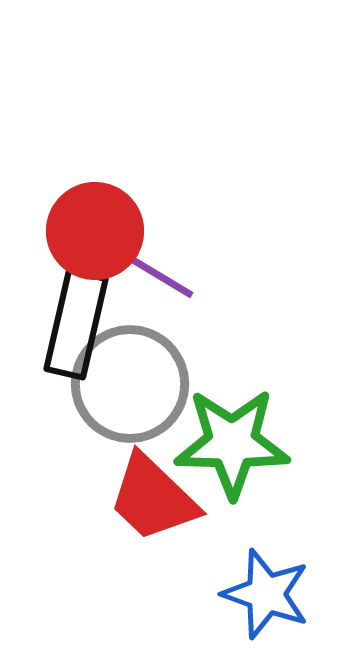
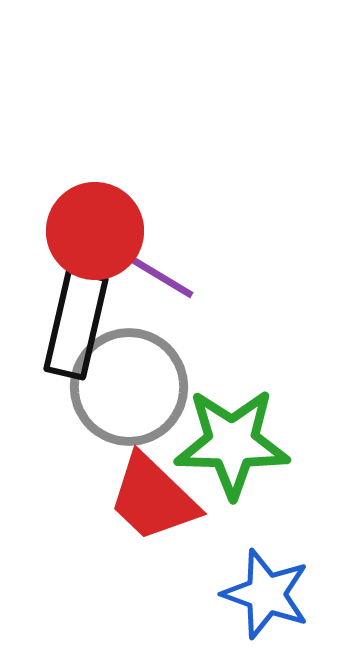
gray circle: moved 1 px left, 3 px down
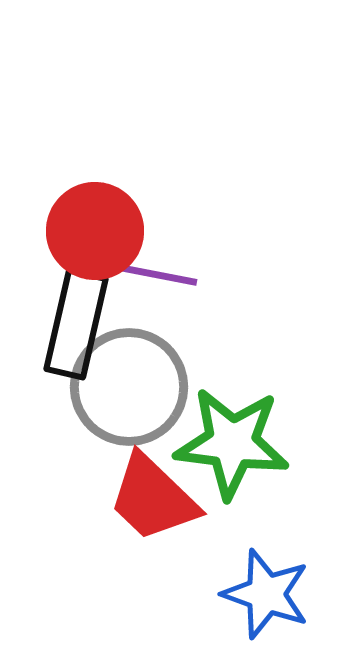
purple line: rotated 20 degrees counterclockwise
green star: rotated 6 degrees clockwise
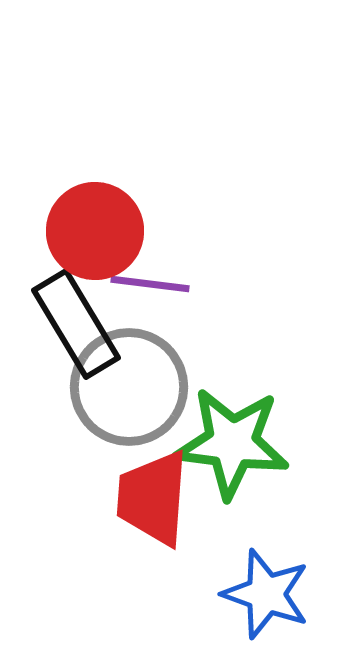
purple line: moved 8 px left, 9 px down; rotated 4 degrees counterclockwise
black rectangle: rotated 44 degrees counterclockwise
red trapezoid: rotated 50 degrees clockwise
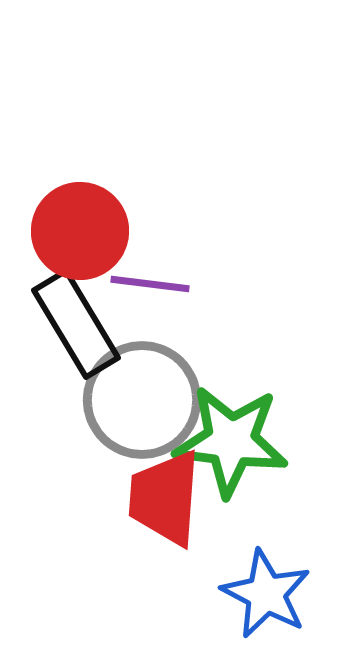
red circle: moved 15 px left
gray circle: moved 13 px right, 13 px down
green star: moved 1 px left, 2 px up
red trapezoid: moved 12 px right
blue star: rotated 8 degrees clockwise
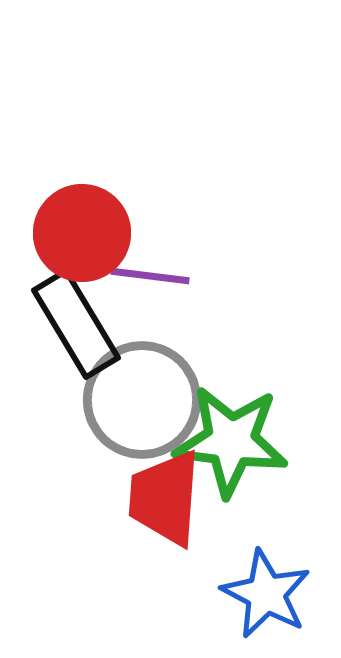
red circle: moved 2 px right, 2 px down
purple line: moved 8 px up
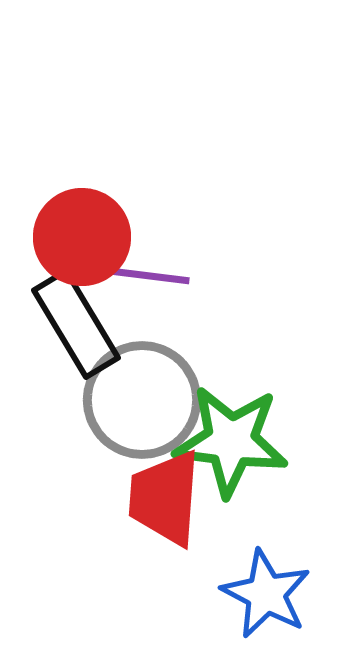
red circle: moved 4 px down
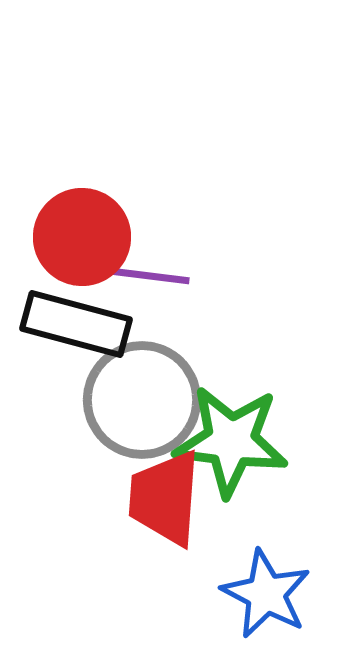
black rectangle: rotated 44 degrees counterclockwise
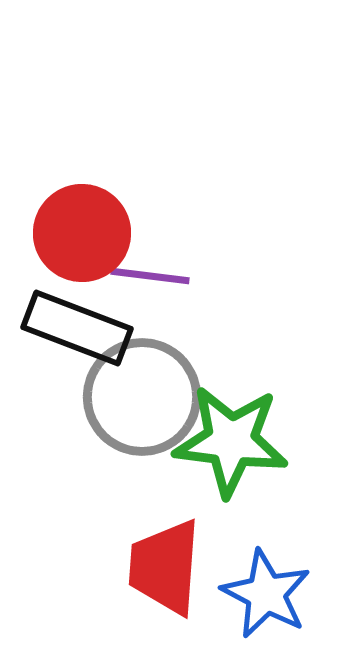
red circle: moved 4 px up
black rectangle: moved 1 px right, 4 px down; rotated 6 degrees clockwise
gray circle: moved 3 px up
red trapezoid: moved 69 px down
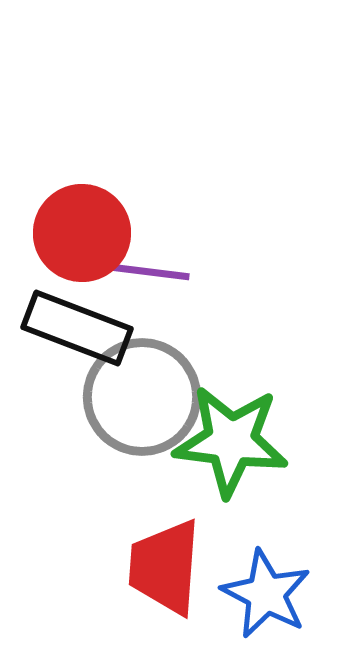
purple line: moved 4 px up
